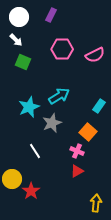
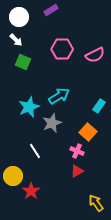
purple rectangle: moved 5 px up; rotated 32 degrees clockwise
yellow circle: moved 1 px right, 3 px up
yellow arrow: rotated 42 degrees counterclockwise
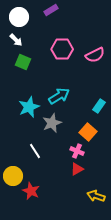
red triangle: moved 2 px up
red star: rotated 12 degrees counterclockwise
yellow arrow: moved 7 px up; rotated 36 degrees counterclockwise
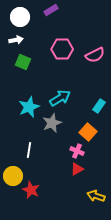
white circle: moved 1 px right
white arrow: rotated 56 degrees counterclockwise
cyan arrow: moved 1 px right, 2 px down
white line: moved 6 px left, 1 px up; rotated 42 degrees clockwise
red star: moved 1 px up
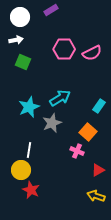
pink hexagon: moved 2 px right
pink semicircle: moved 3 px left, 2 px up
red triangle: moved 21 px right, 1 px down
yellow circle: moved 8 px right, 6 px up
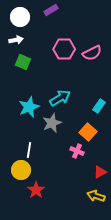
red triangle: moved 2 px right, 2 px down
red star: moved 5 px right; rotated 12 degrees clockwise
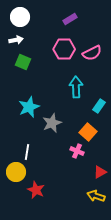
purple rectangle: moved 19 px right, 9 px down
cyan arrow: moved 16 px right, 11 px up; rotated 60 degrees counterclockwise
white line: moved 2 px left, 2 px down
yellow circle: moved 5 px left, 2 px down
red star: rotated 12 degrees counterclockwise
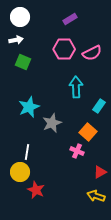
yellow circle: moved 4 px right
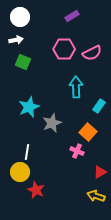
purple rectangle: moved 2 px right, 3 px up
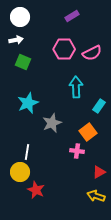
cyan star: moved 1 px left, 4 px up
orange square: rotated 12 degrees clockwise
pink cross: rotated 16 degrees counterclockwise
red triangle: moved 1 px left
